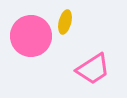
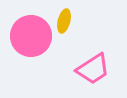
yellow ellipse: moved 1 px left, 1 px up
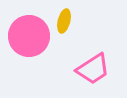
pink circle: moved 2 px left
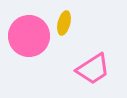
yellow ellipse: moved 2 px down
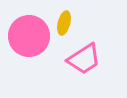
pink trapezoid: moved 9 px left, 10 px up
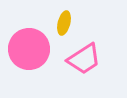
pink circle: moved 13 px down
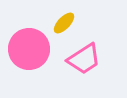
yellow ellipse: rotated 30 degrees clockwise
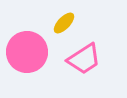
pink circle: moved 2 px left, 3 px down
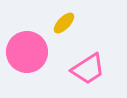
pink trapezoid: moved 4 px right, 10 px down
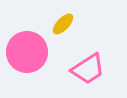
yellow ellipse: moved 1 px left, 1 px down
